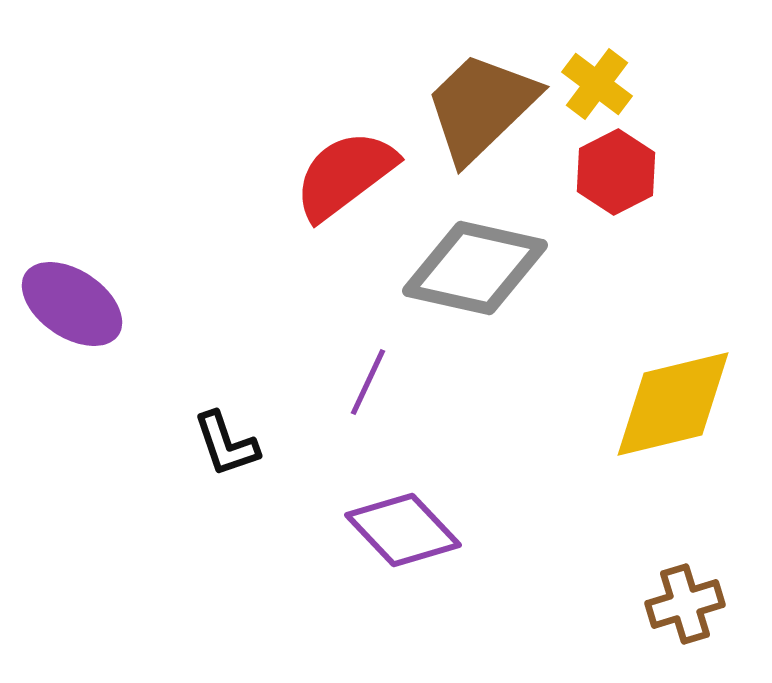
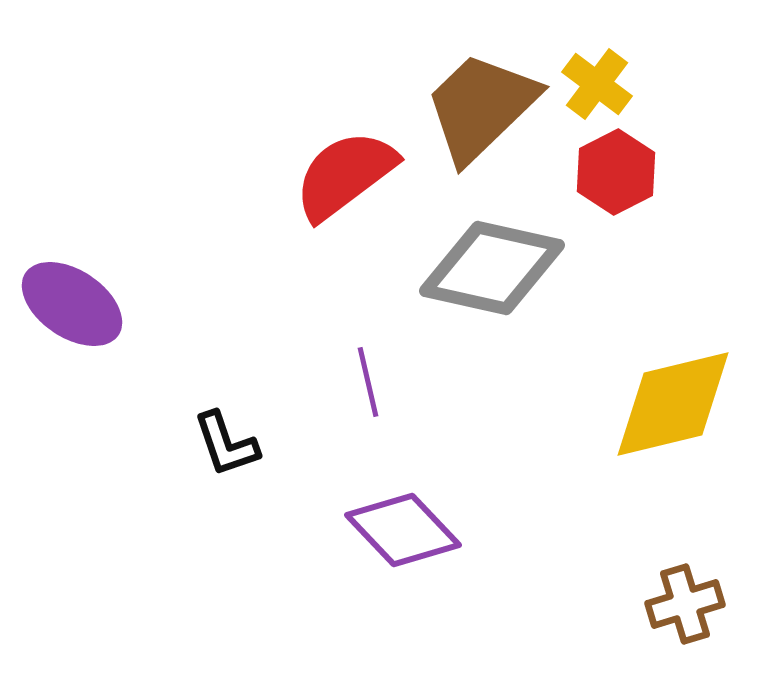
gray diamond: moved 17 px right
purple line: rotated 38 degrees counterclockwise
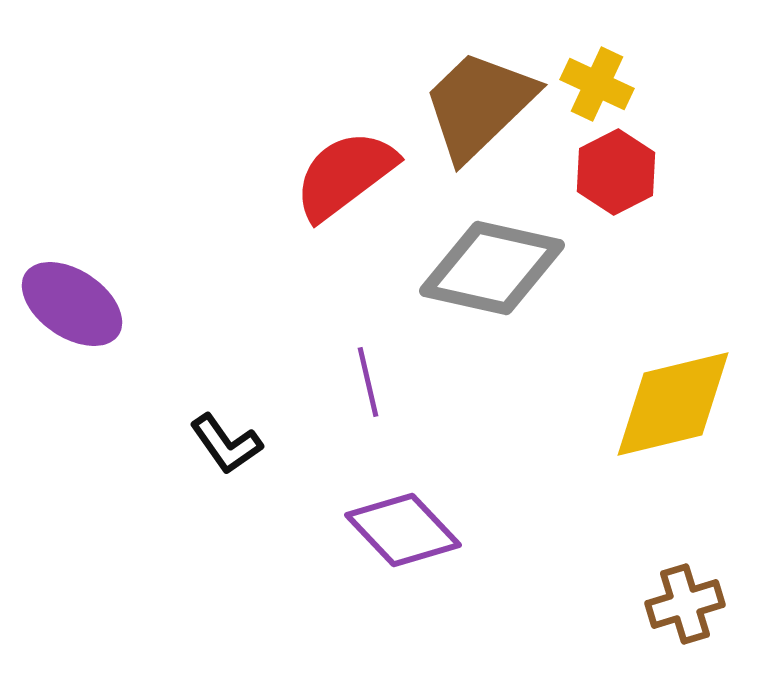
yellow cross: rotated 12 degrees counterclockwise
brown trapezoid: moved 2 px left, 2 px up
black L-shape: rotated 16 degrees counterclockwise
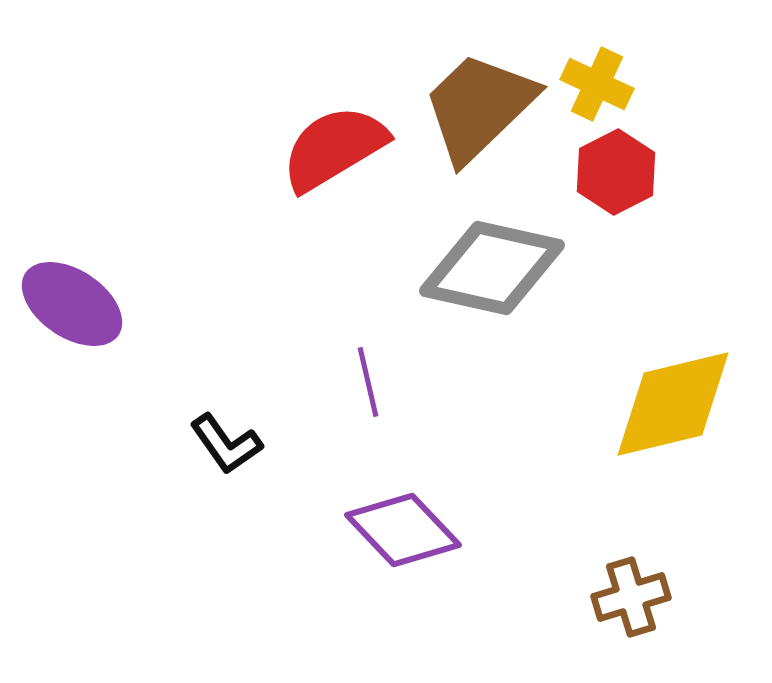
brown trapezoid: moved 2 px down
red semicircle: moved 11 px left, 27 px up; rotated 6 degrees clockwise
brown cross: moved 54 px left, 7 px up
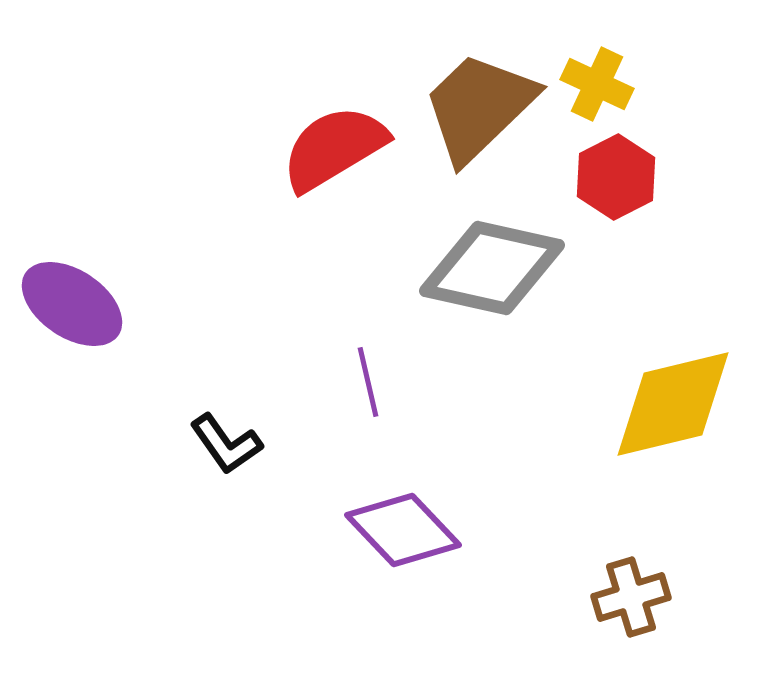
red hexagon: moved 5 px down
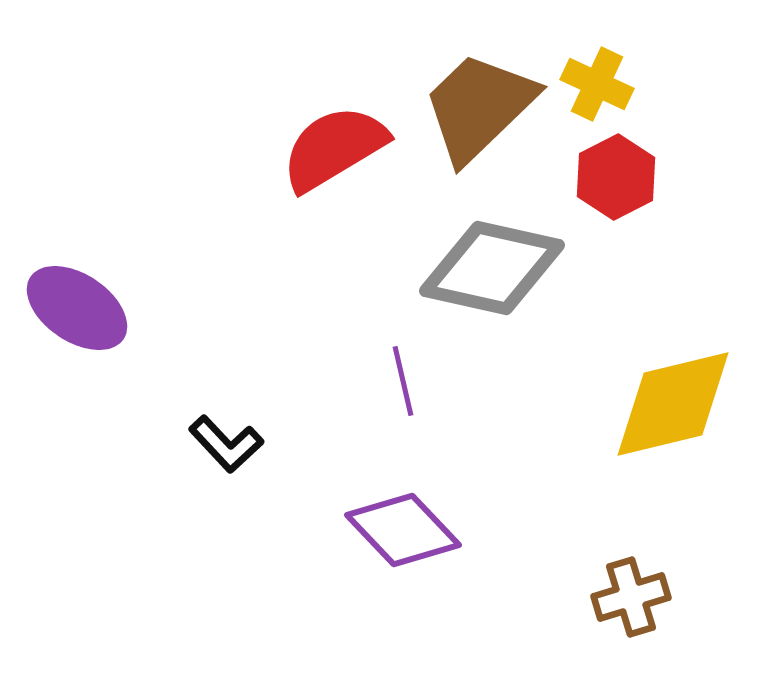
purple ellipse: moved 5 px right, 4 px down
purple line: moved 35 px right, 1 px up
black L-shape: rotated 8 degrees counterclockwise
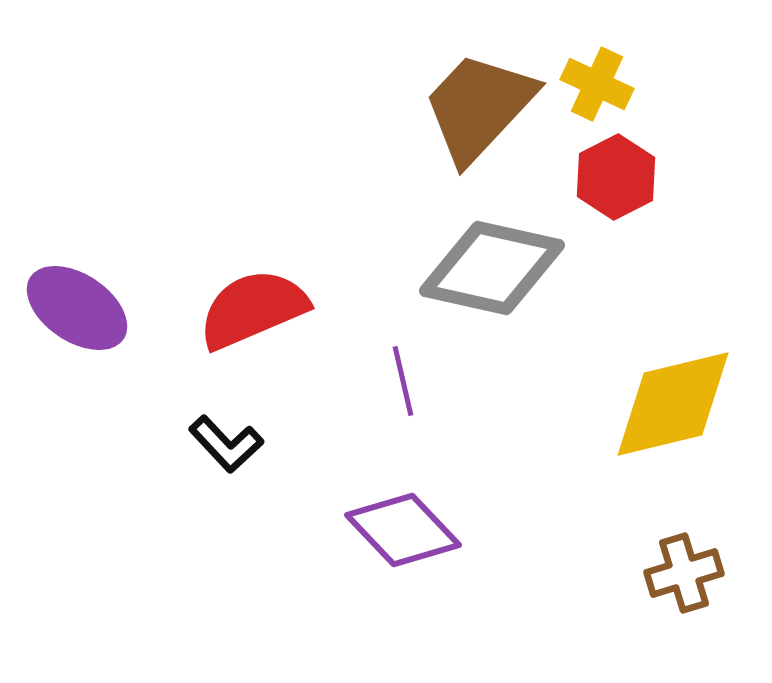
brown trapezoid: rotated 3 degrees counterclockwise
red semicircle: moved 81 px left, 161 px down; rotated 8 degrees clockwise
brown cross: moved 53 px right, 24 px up
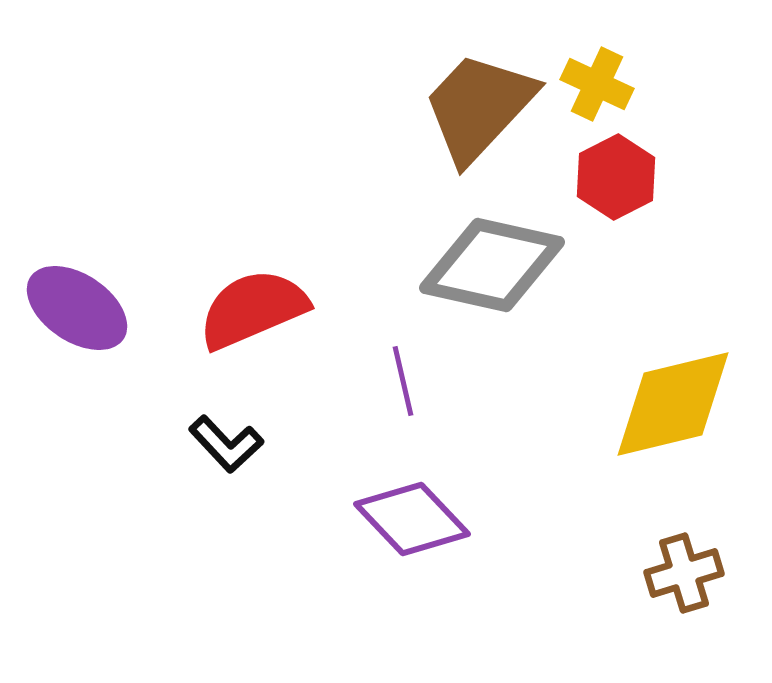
gray diamond: moved 3 px up
purple diamond: moved 9 px right, 11 px up
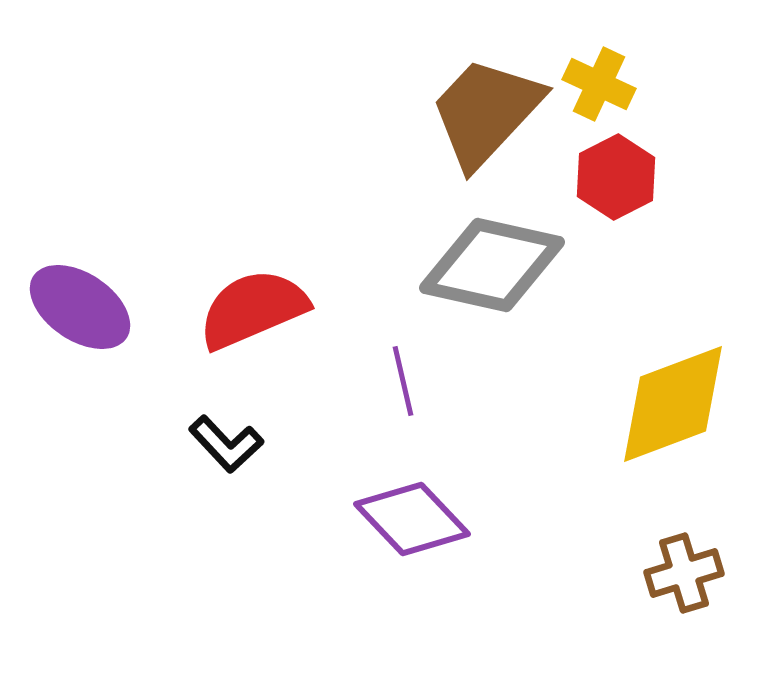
yellow cross: moved 2 px right
brown trapezoid: moved 7 px right, 5 px down
purple ellipse: moved 3 px right, 1 px up
yellow diamond: rotated 7 degrees counterclockwise
